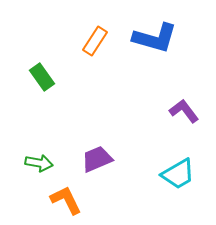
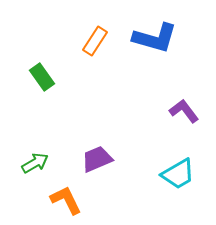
green arrow: moved 4 px left; rotated 40 degrees counterclockwise
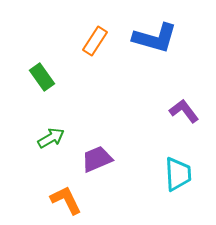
green arrow: moved 16 px right, 25 px up
cyan trapezoid: rotated 63 degrees counterclockwise
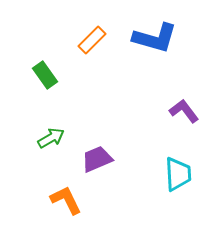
orange rectangle: moved 3 px left, 1 px up; rotated 12 degrees clockwise
green rectangle: moved 3 px right, 2 px up
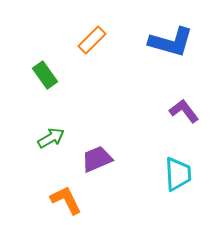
blue L-shape: moved 16 px right, 4 px down
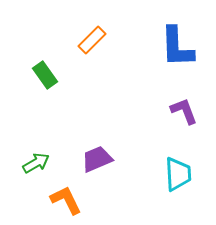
blue L-shape: moved 6 px right, 5 px down; rotated 72 degrees clockwise
purple L-shape: rotated 16 degrees clockwise
green arrow: moved 15 px left, 25 px down
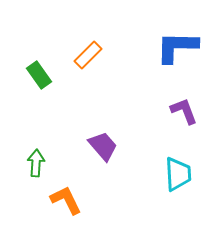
orange rectangle: moved 4 px left, 15 px down
blue L-shape: rotated 93 degrees clockwise
green rectangle: moved 6 px left
purple trapezoid: moved 6 px right, 13 px up; rotated 72 degrees clockwise
green arrow: rotated 56 degrees counterclockwise
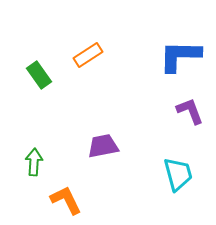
blue L-shape: moved 3 px right, 9 px down
orange rectangle: rotated 12 degrees clockwise
purple L-shape: moved 6 px right
purple trapezoid: rotated 60 degrees counterclockwise
green arrow: moved 2 px left, 1 px up
cyan trapezoid: rotated 12 degrees counterclockwise
